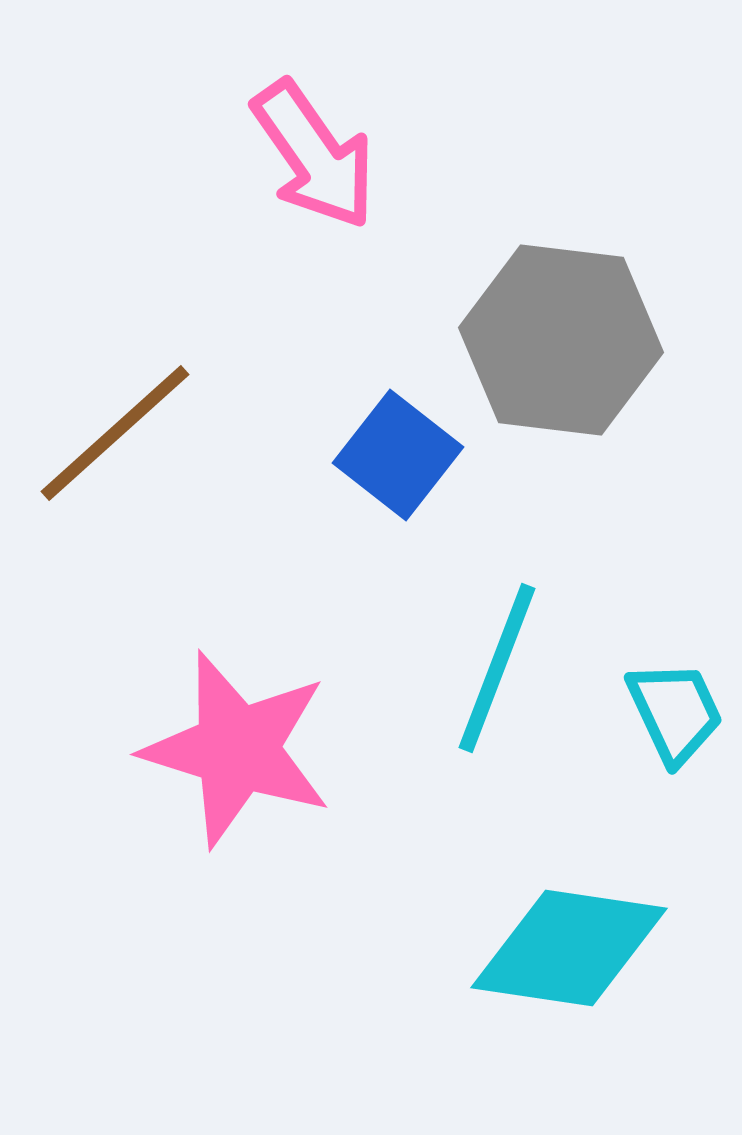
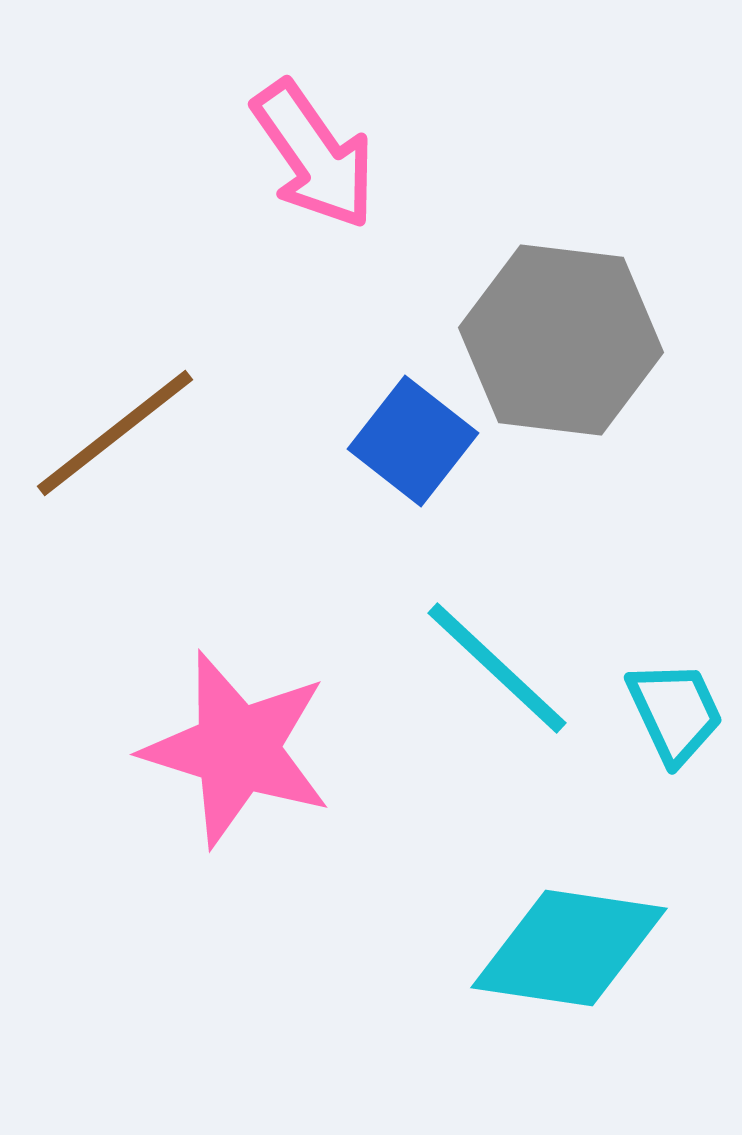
brown line: rotated 4 degrees clockwise
blue square: moved 15 px right, 14 px up
cyan line: rotated 68 degrees counterclockwise
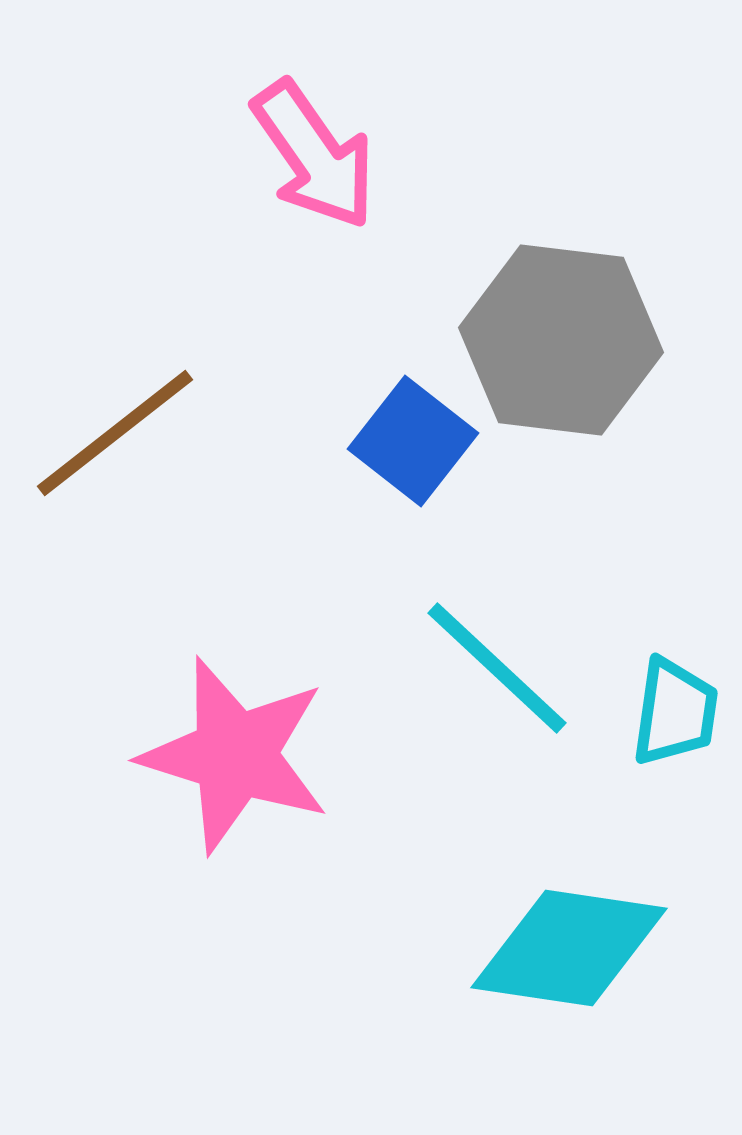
cyan trapezoid: rotated 33 degrees clockwise
pink star: moved 2 px left, 6 px down
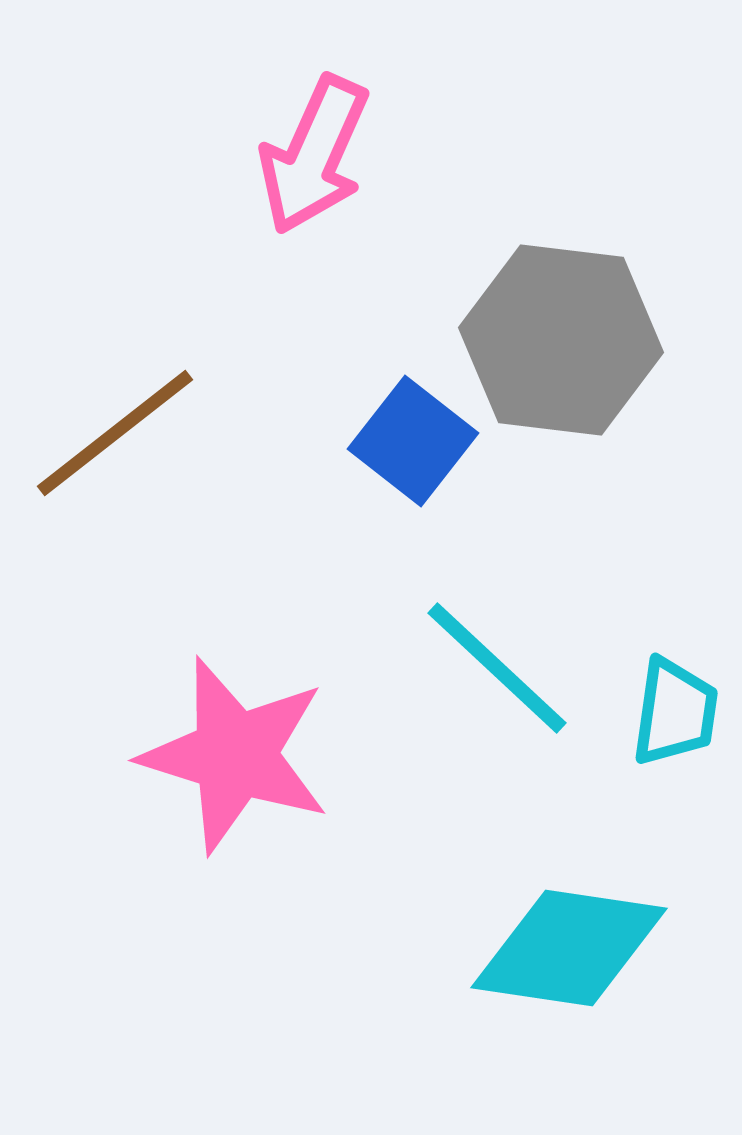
pink arrow: rotated 59 degrees clockwise
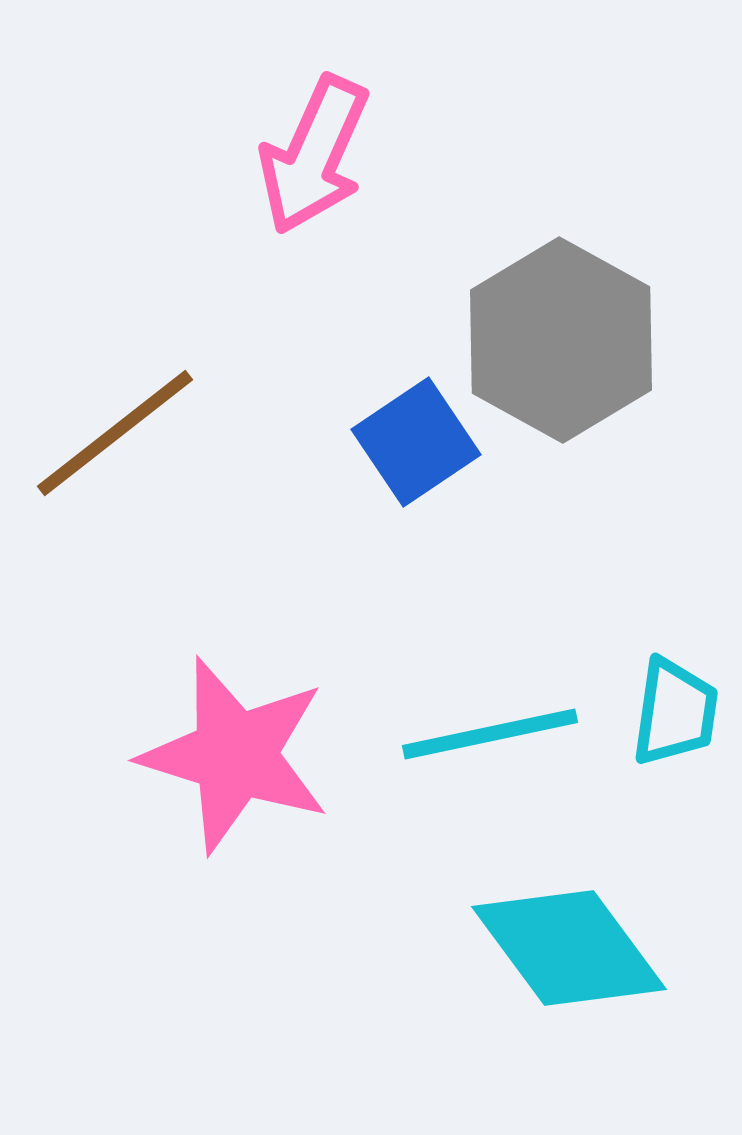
gray hexagon: rotated 22 degrees clockwise
blue square: moved 3 px right, 1 px down; rotated 18 degrees clockwise
cyan line: moved 7 px left, 66 px down; rotated 55 degrees counterclockwise
cyan diamond: rotated 45 degrees clockwise
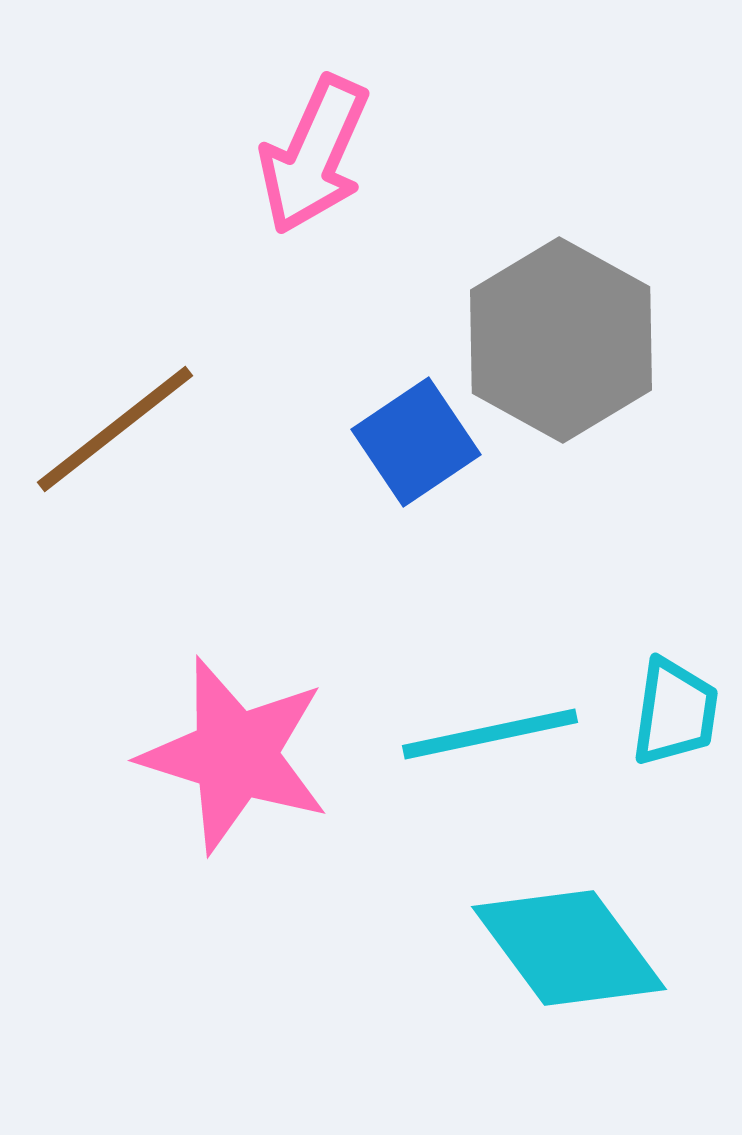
brown line: moved 4 px up
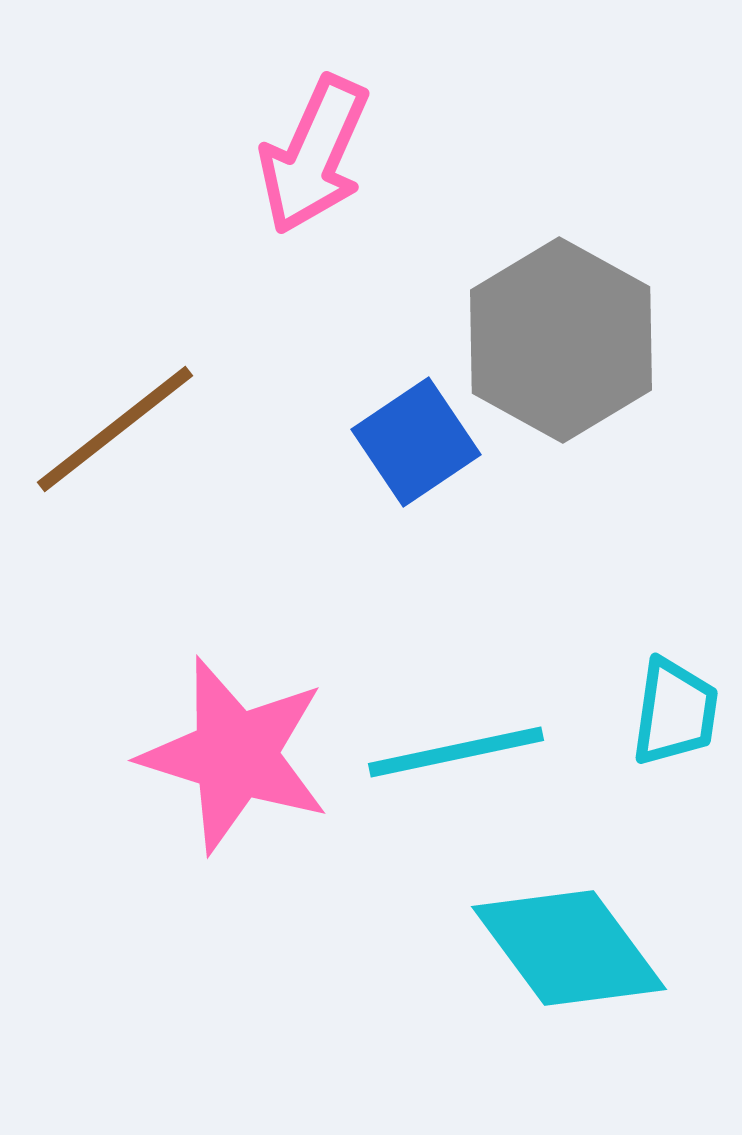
cyan line: moved 34 px left, 18 px down
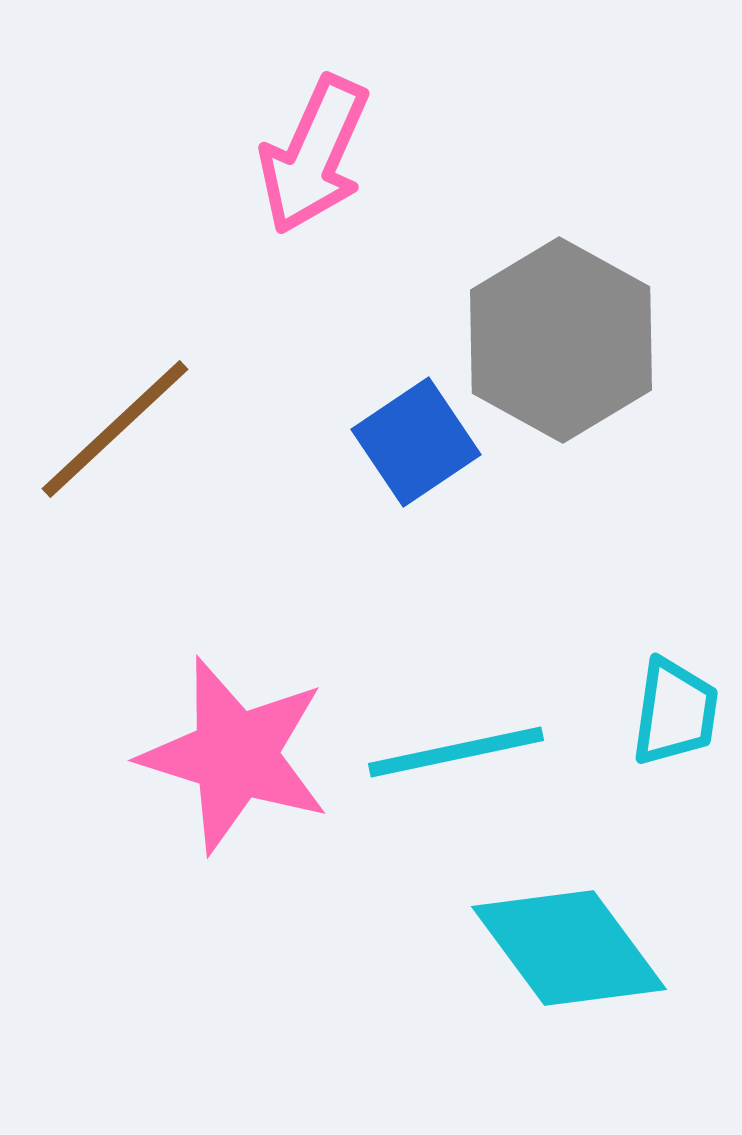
brown line: rotated 5 degrees counterclockwise
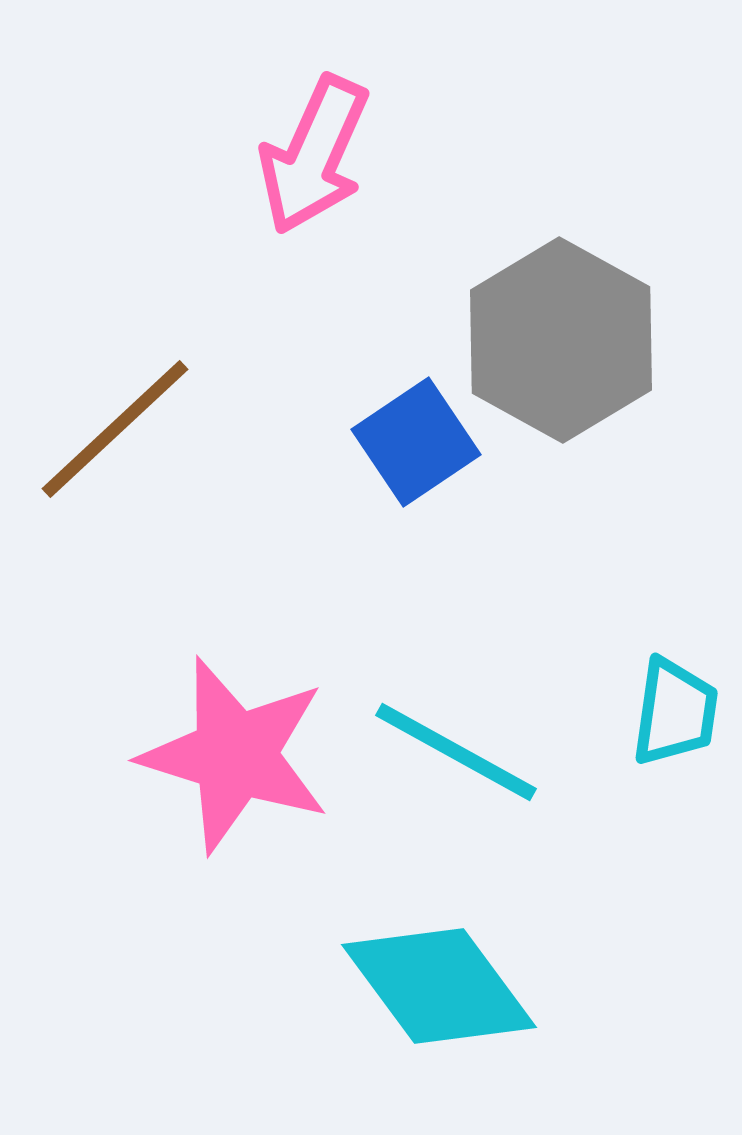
cyan line: rotated 41 degrees clockwise
cyan diamond: moved 130 px left, 38 px down
